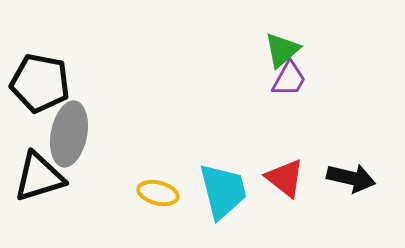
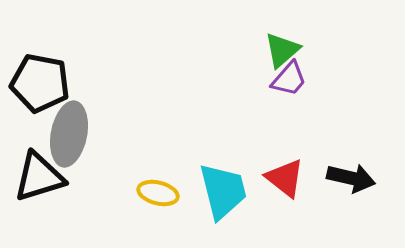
purple trapezoid: rotated 12 degrees clockwise
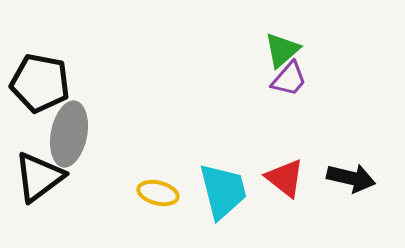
black triangle: rotated 20 degrees counterclockwise
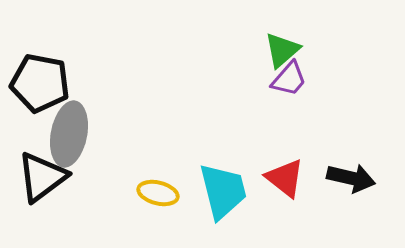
black triangle: moved 3 px right
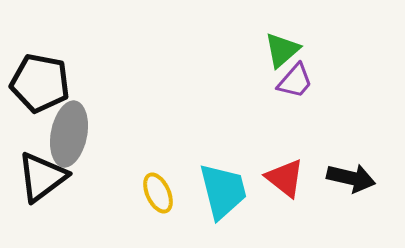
purple trapezoid: moved 6 px right, 2 px down
yellow ellipse: rotated 51 degrees clockwise
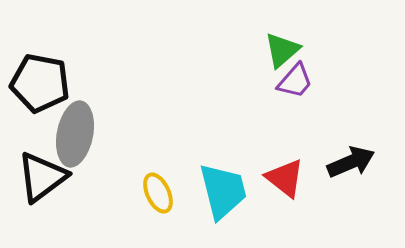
gray ellipse: moved 6 px right
black arrow: moved 16 px up; rotated 36 degrees counterclockwise
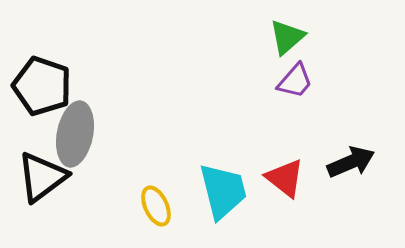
green triangle: moved 5 px right, 13 px up
black pentagon: moved 2 px right, 3 px down; rotated 8 degrees clockwise
yellow ellipse: moved 2 px left, 13 px down
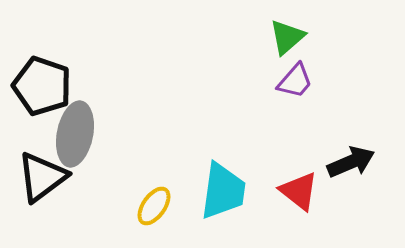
red triangle: moved 14 px right, 13 px down
cyan trapezoid: rotated 22 degrees clockwise
yellow ellipse: moved 2 px left; rotated 60 degrees clockwise
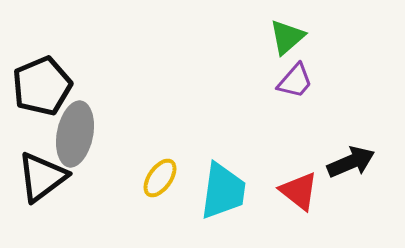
black pentagon: rotated 30 degrees clockwise
yellow ellipse: moved 6 px right, 28 px up
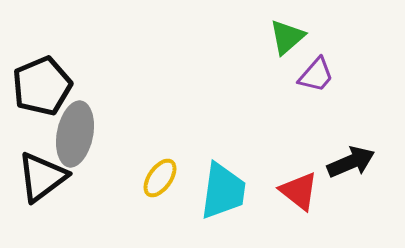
purple trapezoid: moved 21 px right, 6 px up
